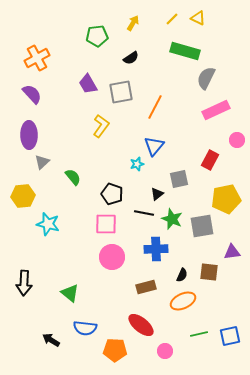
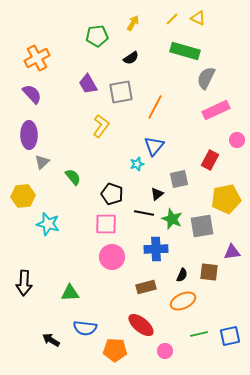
green triangle at (70, 293): rotated 42 degrees counterclockwise
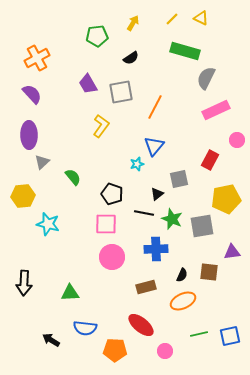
yellow triangle at (198, 18): moved 3 px right
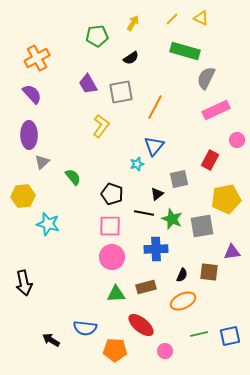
pink square at (106, 224): moved 4 px right, 2 px down
black arrow at (24, 283): rotated 15 degrees counterclockwise
green triangle at (70, 293): moved 46 px right, 1 px down
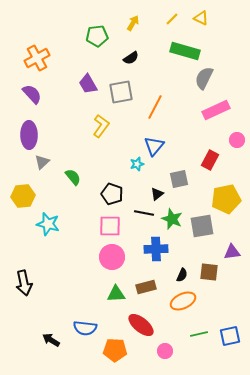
gray semicircle at (206, 78): moved 2 px left
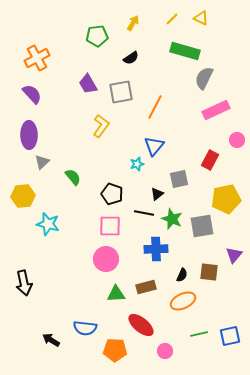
purple triangle at (232, 252): moved 2 px right, 3 px down; rotated 42 degrees counterclockwise
pink circle at (112, 257): moved 6 px left, 2 px down
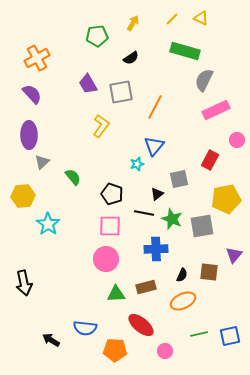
gray semicircle at (204, 78): moved 2 px down
cyan star at (48, 224): rotated 20 degrees clockwise
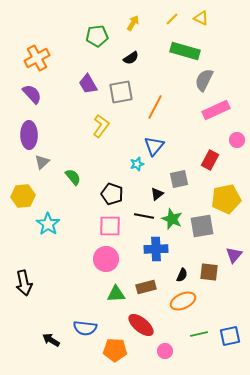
black line at (144, 213): moved 3 px down
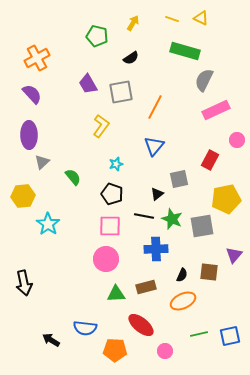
yellow line at (172, 19): rotated 64 degrees clockwise
green pentagon at (97, 36): rotated 20 degrees clockwise
cyan star at (137, 164): moved 21 px left
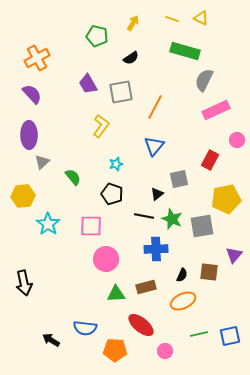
pink square at (110, 226): moved 19 px left
